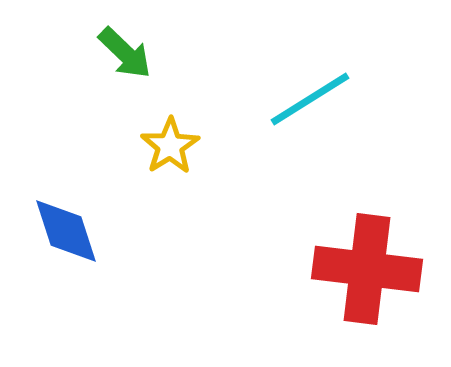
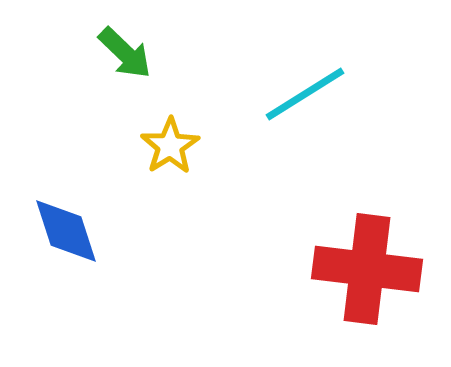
cyan line: moved 5 px left, 5 px up
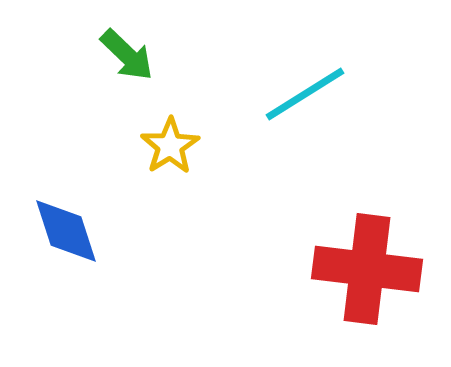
green arrow: moved 2 px right, 2 px down
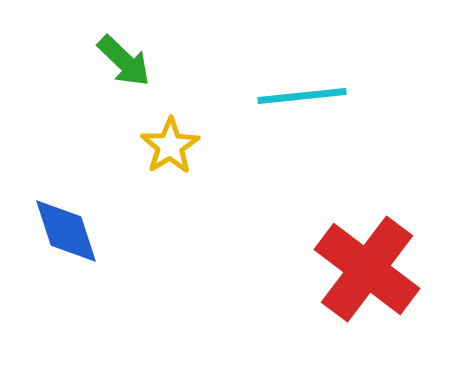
green arrow: moved 3 px left, 6 px down
cyan line: moved 3 px left, 2 px down; rotated 26 degrees clockwise
red cross: rotated 30 degrees clockwise
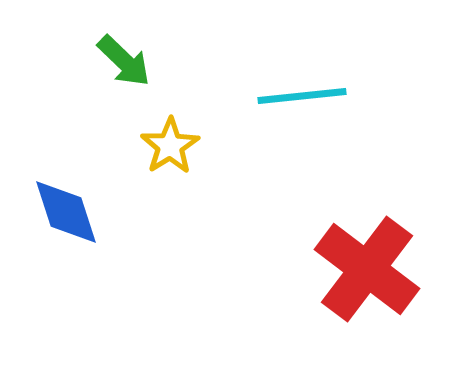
blue diamond: moved 19 px up
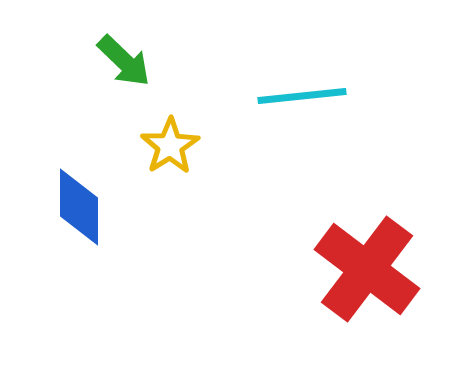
blue diamond: moved 13 px right, 5 px up; rotated 18 degrees clockwise
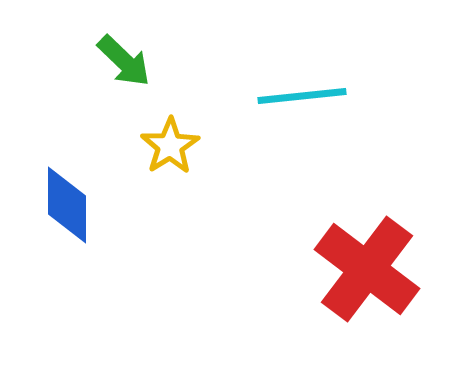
blue diamond: moved 12 px left, 2 px up
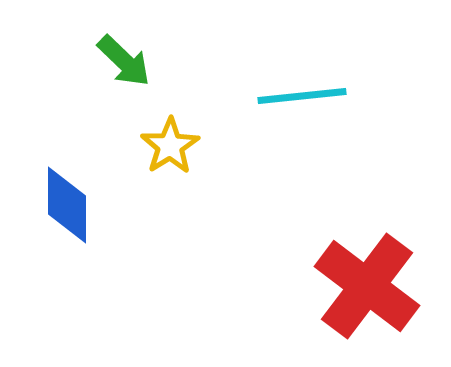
red cross: moved 17 px down
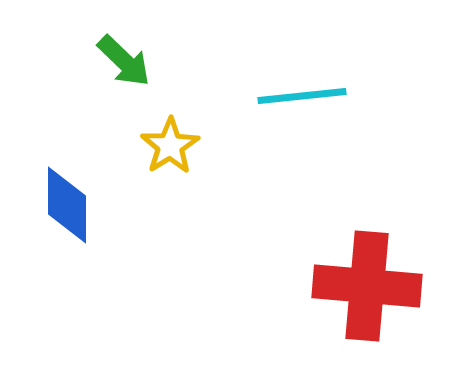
red cross: rotated 32 degrees counterclockwise
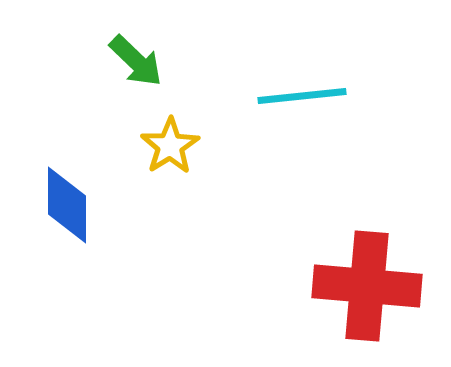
green arrow: moved 12 px right
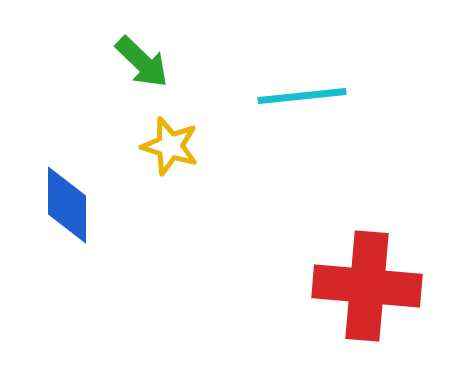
green arrow: moved 6 px right, 1 px down
yellow star: rotated 22 degrees counterclockwise
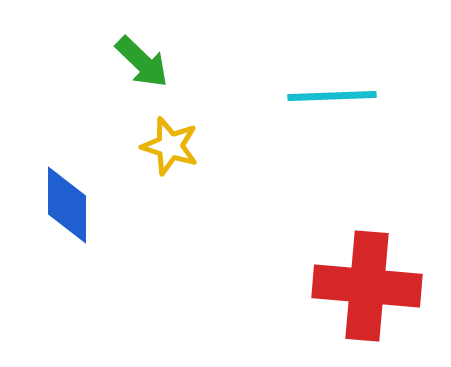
cyan line: moved 30 px right; rotated 4 degrees clockwise
